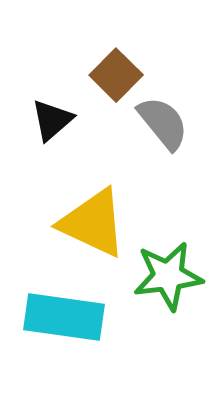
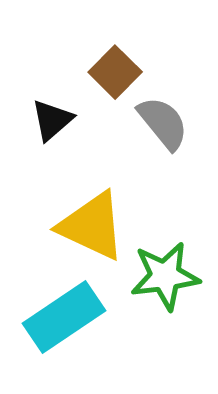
brown square: moved 1 px left, 3 px up
yellow triangle: moved 1 px left, 3 px down
green star: moved 3 px left
cyan rectangle: rotated 42 degrees counterclockwise
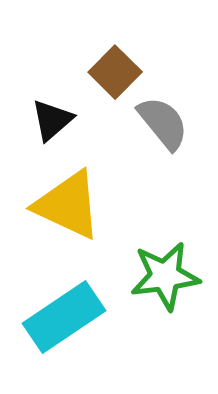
yellow triangle: moved 24 px left, 21 px up
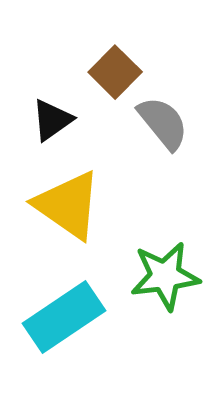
black triangle: rotated 6 degrees clockwise
yellow triangle: rotated 10 degrees clockwise
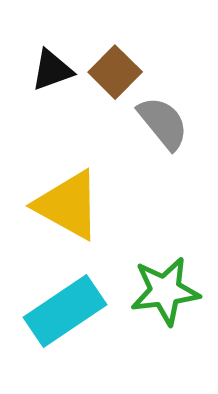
black triangle: moved 50 px up; rotated 15 degrees clockwise
yellow triangle: rotated 6 degrees counterclockwise
green star: moved 15 px down
cyan rectangle: moved 1 px right, 6 px up
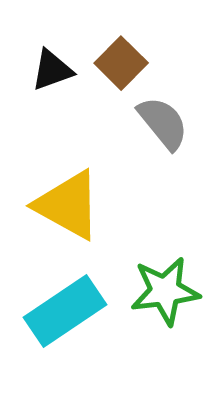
brown square: moved 6 px right, 9 px up
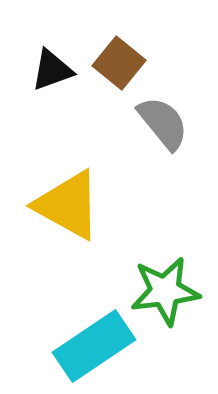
brown square: moved 2 px left; rotated 6 degrees counterclockwise
cyan rectangle: moved 29 px right, 35 px down
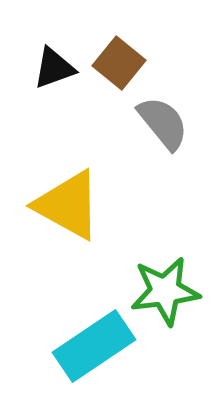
black triangle: moved 2 px right, 2 px up
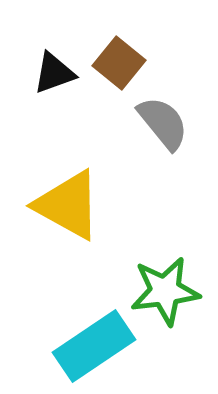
black triangle: moved 5 px down
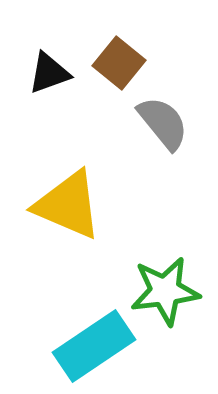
black triangle: moved 5 px left
yellow triangle: rotated 6 degrees counterclockwise
